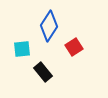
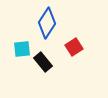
blue diamond: moved 2 px left, 3 px up
black rectangle: moved 10 px up
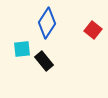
red square: moved 19 px right, 17 px up; rotated 18 degrees counterclockwise
black rectangle: moved 1 px right, 1 px up
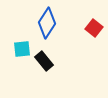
red square: moved 1 px right, 2 px up
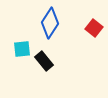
blue diamond: moved 3 px right
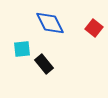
blue diamond: rotated 60 degrees counterclockwise
black rectangle: moved 3 px down
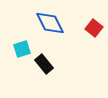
cyan square: rotated 12 degrees counterclockwise
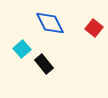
cyan square: rotated 24 degrees counterclockwise
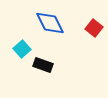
black rectangle: moved 1 px left, 1 px down; rotated 30 degrees counterclockwise
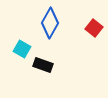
blue diamond: rotated 56 degrees clockwise
cyan square: rotated 18 degrees counterclockwise
